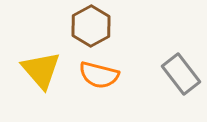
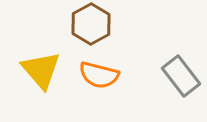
brown hexagon: moved 2 px up
gray rectangle: moved 2 px down
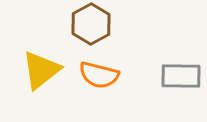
yellow triangle: rotated 33 degrees clockwise
gray rectangle: rotated 51 degrees counterclockwise
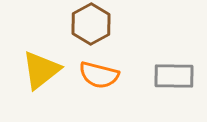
gray rectangle: moved 7 px left
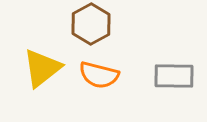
yellow triangle: moved 1 px right, 2 px up
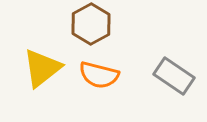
gray rectangle: rotated 33 degrees clockwise
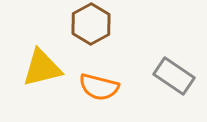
yellow triangle: rotated 24 degrees clockwise
orange semicircle: moved 12 px down
